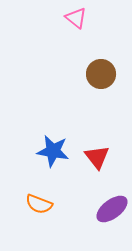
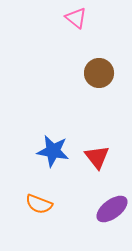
brown circle: moved 2 px left, 1 px up
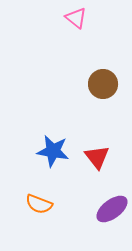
brown circle: moved 4 px right, 11 px down
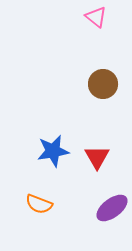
pink triangle: moved 20 px right, 1 px up
blue star: rotated 20 degrees counterclockwise
red triangle: rotated 8 degrees clockwise
purple ellipse: moved 1 px up
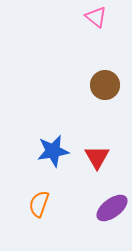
brown circle: moved 2 px right, 1 px down
orange semicircle: rotated 88 degrees clockwise
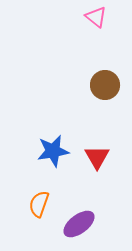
purple ellipse: moved 33 px left, 16 px down
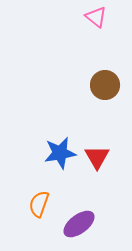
blue star: moved 7 px right, 2 px down
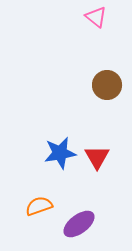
brown circle: moved 2 px right
orange semicircle: moved 2 px down; rotated 52 degrees clockwise
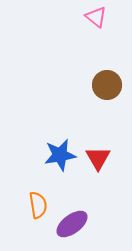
blue star: moved 2 px down
red triangle: moved 1 px right, 1 px down
orange semicircle: moved 1 px left, 1 px up; rotated 100 degrees clockwise
purple ellipse: moved 7 px left
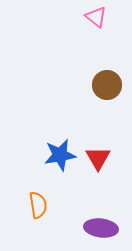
purple ellipse: moved 29 px right, 4 px down; rotated 44 degrees clockwise
